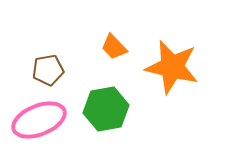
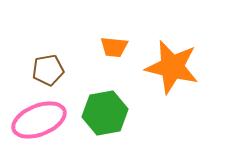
orange trapezoid: rotated 40 degrees counterclockwise
green hexagon: moved 1 px left, 4 px down
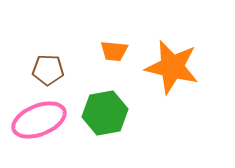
orange trapezoid: moved 4 px down
brown pentagon: rotated 12 degrees clockwise
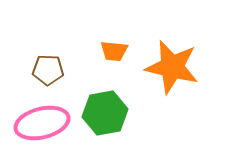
pink ellipse: moved 3 px right, 3 px down; rotated 8 degrees clockwise
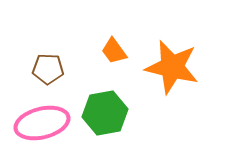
orange trapezoid: rotated 48 degrees clockwise
brown pentagon: moved 1 px up
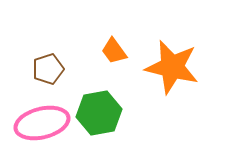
brown pentagon: rotated 20 degrees counterclockwise
green hexagon: moved 6 px left
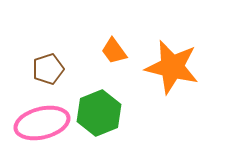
green hexagon: rotated 12 degrees counterclockwise
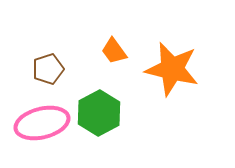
orange star: moved 2 px down
green hexagon: rotated 6 degrees counterclockwise
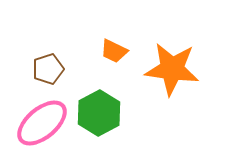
orange trapezoid: rotated 28 degrees counterclockwise
orange star: rotated 6 degrees counterclockwise
pink ellipse: rotated 26 degrees counterclockwise
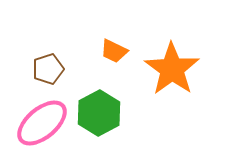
orange star: rotated 28 degrees clockwise
